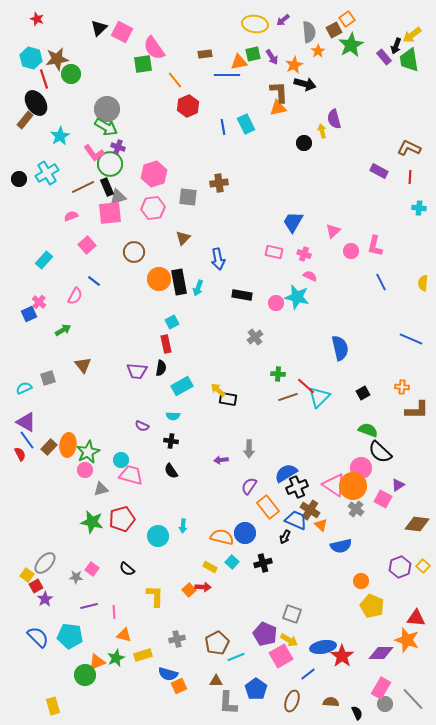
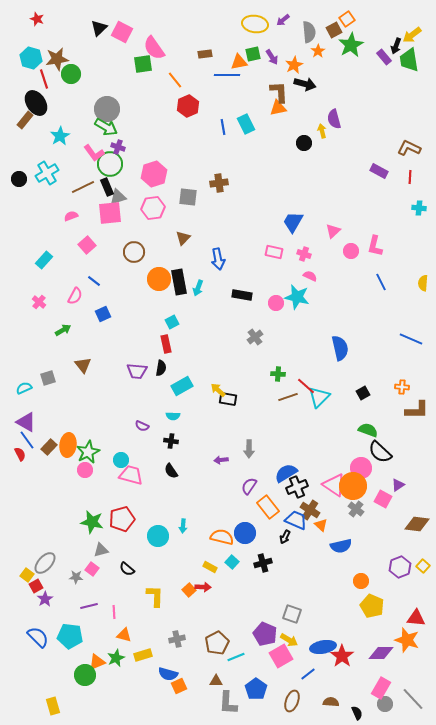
blue square at (29, 314): moved 74 px right
gray triangle at (101, 489): moved 61 px down
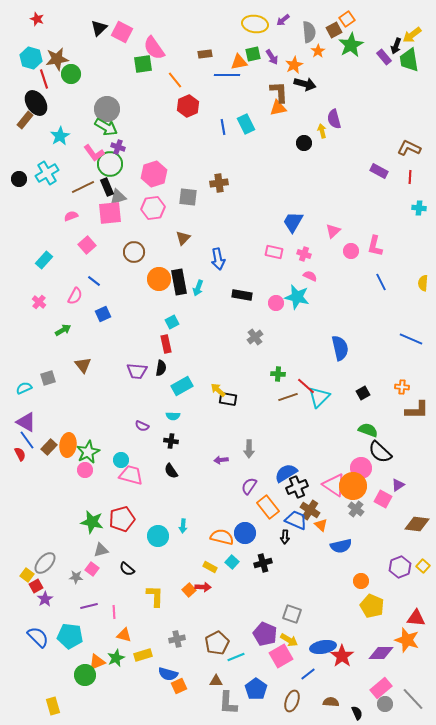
black arrow at (285, 537): rotated 24 degrees counterclockwise
pink rectangle at (381, 688): rotated 20 degrees clockwise
